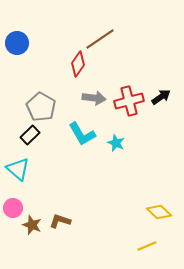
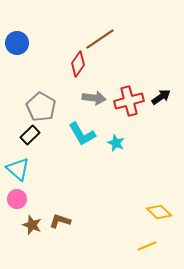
pink circle: moved 4 px right, 9 px up
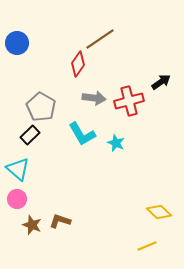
black arrow: moved 15 px up
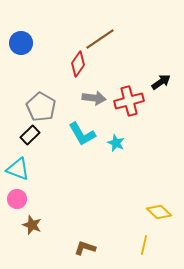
blue circle: moved 4 px right
cyan triangle: rotated 20 degrees counterclockwise
brown L-shape: moved 25 px right, 27 px down
yellow line: moved 3 px left, 1 px up; rotated 54 degrees counterclockwise
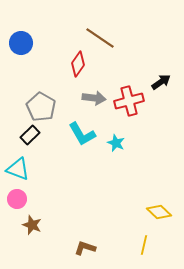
brown line: moved 1 px up; rotated 68 degrees clockwise
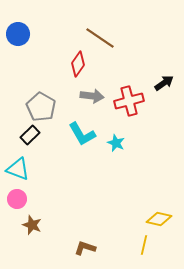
blue circle: moved 3 px left, 9 px up
black arrow: moved 3 px right, 1 px down
gray arrow: moved 2 px left, 2 px up
yellow diamond: moved 7 px down; rotated 30 degrees counterclockwise
